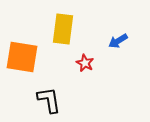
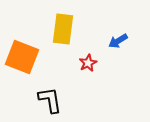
orange square: rotated 12 degrees clockwise
red star: moved 3 px right; rotated 18 degrees clockwise
black L-shape: moved 1 px right
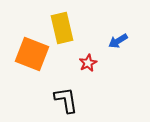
yellow rectangle: moved 1 px left, 1 px up; rotated 20 degrees counterclockwise
orange square: moved 10 px right, 3 px up
black L-shape: moved 16 px right
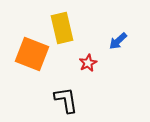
blue arrow: rotated 12 degrees counterclockwise
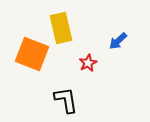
yellow rectangle: moved 1 px left
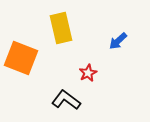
orange square: moved 11 px left, 4 px down
red star: moved 10 px down
black L-shape: rotated 44 degrees counterclockwise
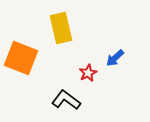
blue arrow: moved 3 px left, 17 px down
